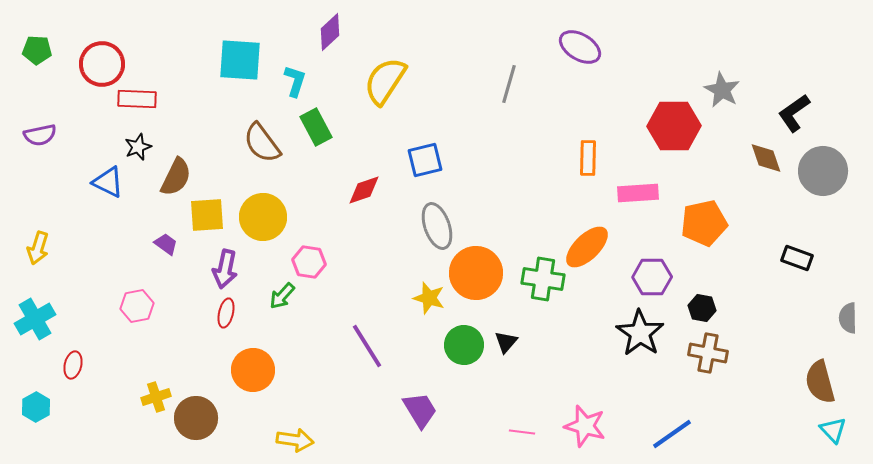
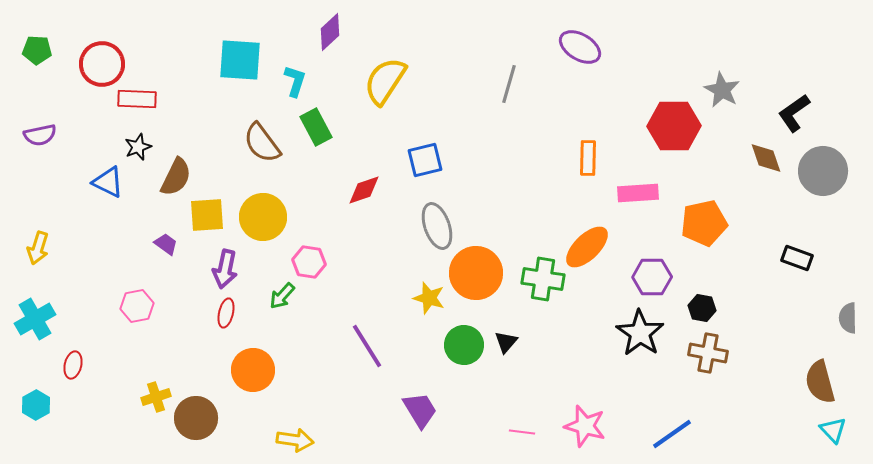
cyan hexagon at (36, 407): moved 2 px up
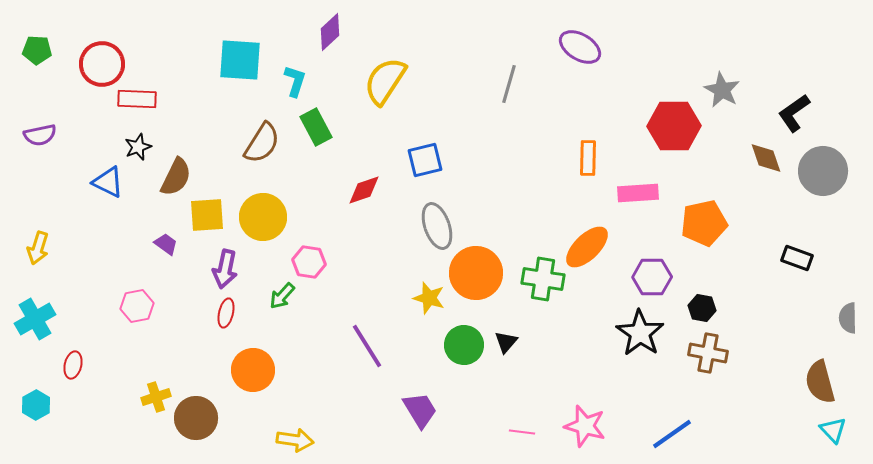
brown semicircle at (262, 143): rotated 111 degrees counterclockwise
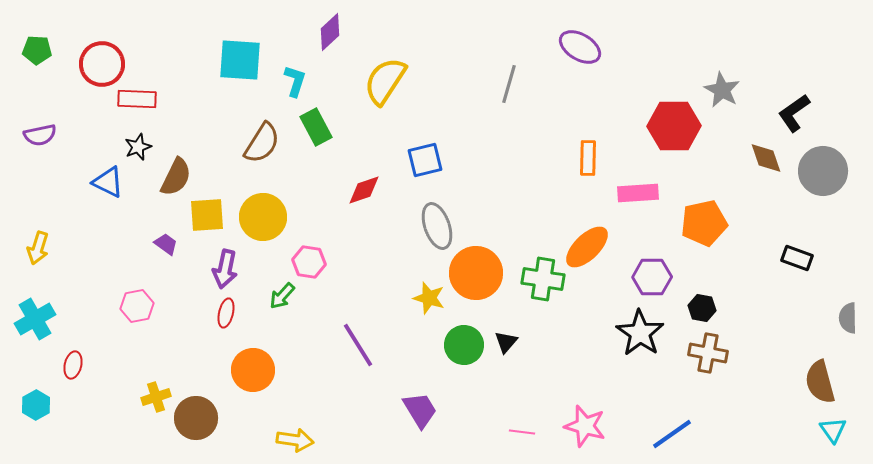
purple line at (367, 346): moved 9 px left, 1 px up
cyan triangle at (833, 430): rotated 8 degrees clockwise
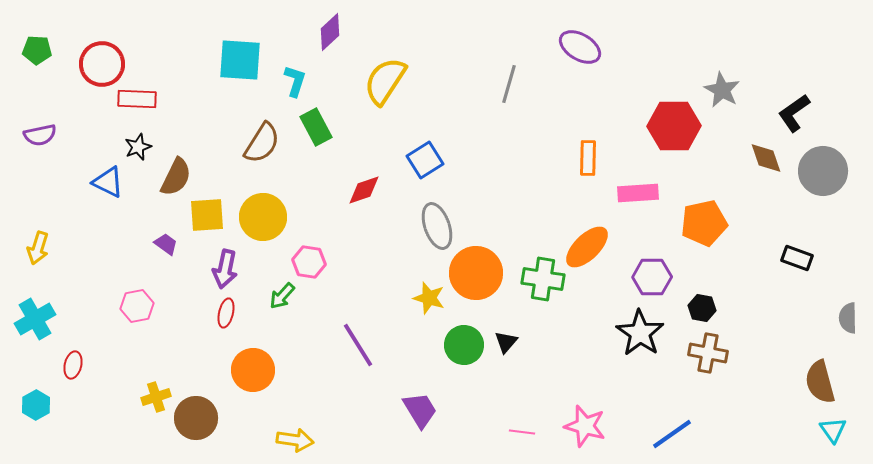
blue square at (425, 160): rotated 18 degrees counterclockwise
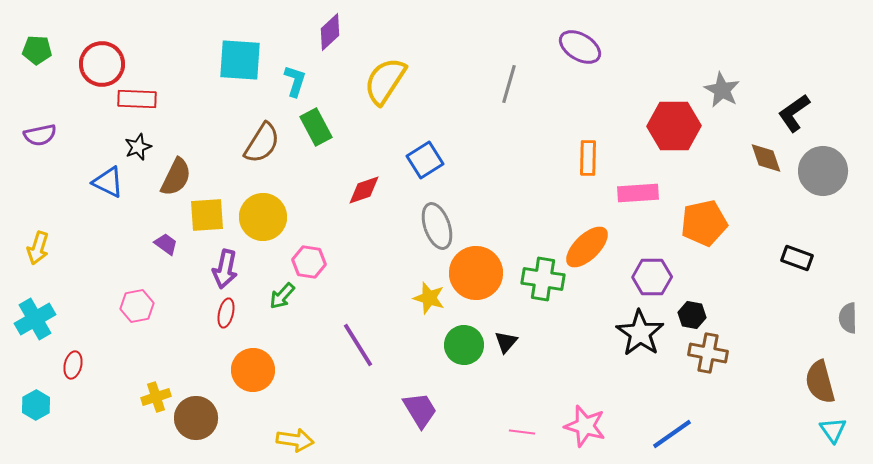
black hexagon at (702, 308): moved 10 px left, 7 px down
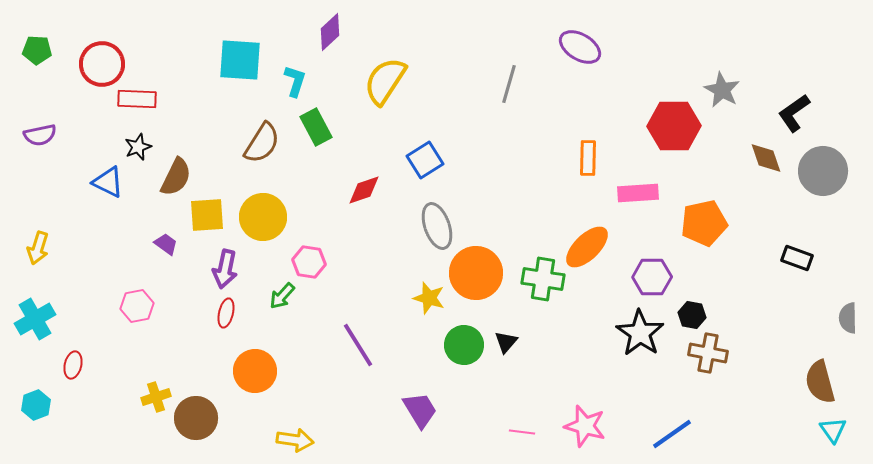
orange circle at (253, 370): moved 2 px right, 1 px down
cyan hexagon at (36, 405): rotated 8 degrees clockwise
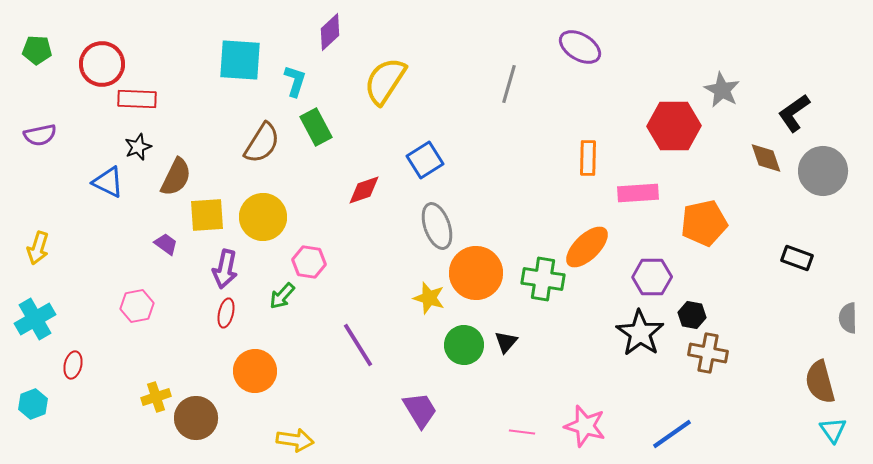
cyan hexagon at (36, 405): moved 3 px left, 1 px up
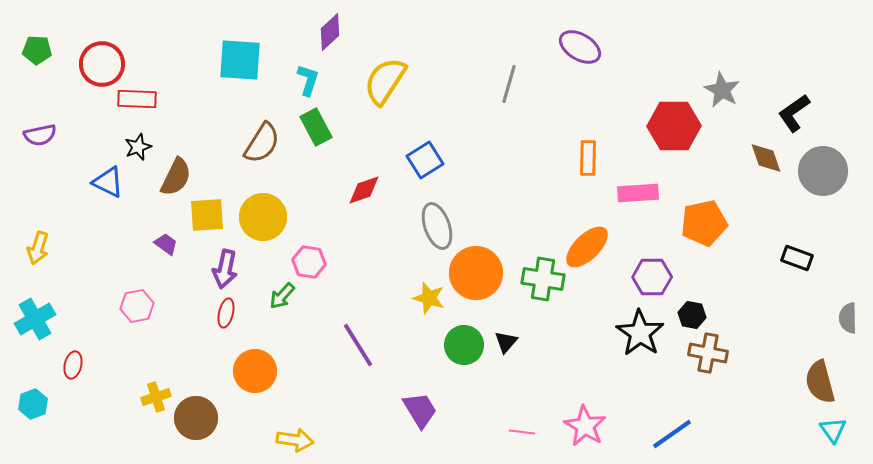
cyan L-shape at (295, 81): moved 13 px right, 1 px up
pink star at (585, 426): rotated 15 degrees clockwise
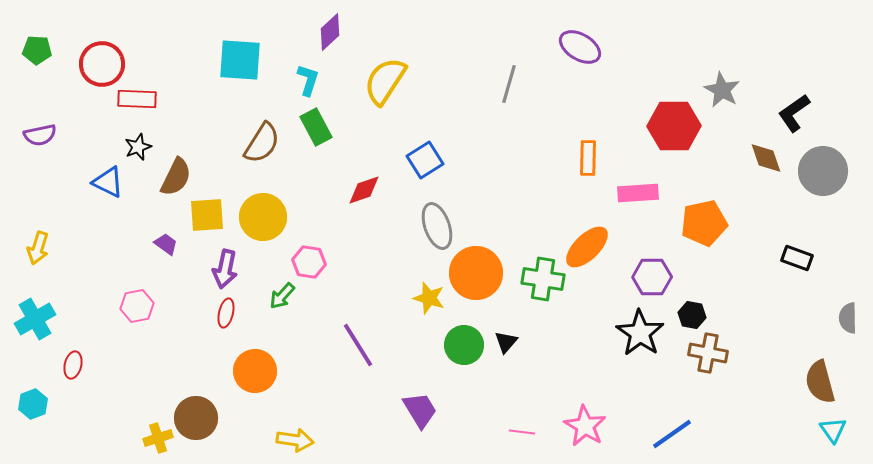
yellow cross at (156, 397): moved 2 px right, 41 px down
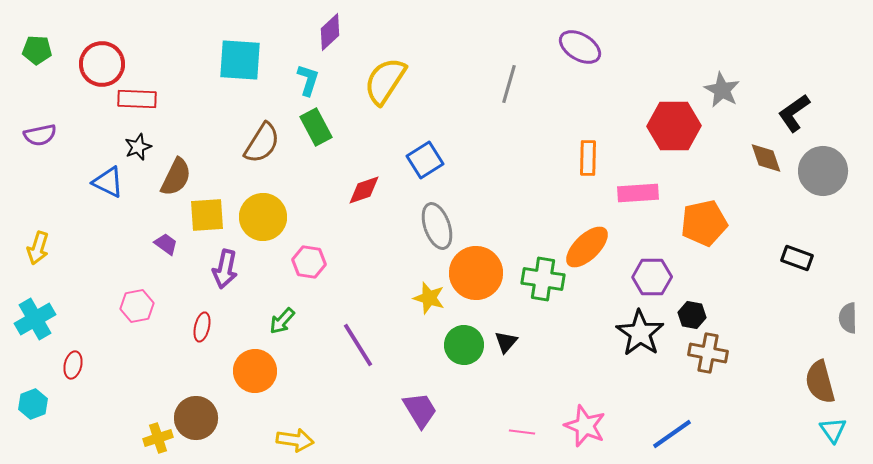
green arrow at (282, 296): moved 25 px down
red ellipse at (226, 313): moved 24 px left, 14 px down
pink star at (585, 426): rotated 9 degrees counterclockwise
